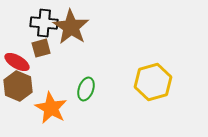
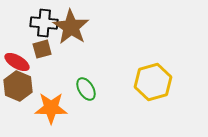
brown square: moved 1 px right, 1 px down
green ellipse: rotated 50 degrees counterclockwise
orange star: rotated 28 degrees counterclockwise
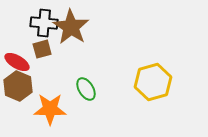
orange star: moved 1 px left, 1 px down
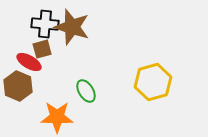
black cross: moved 1 px right, 1 px down
brown star: moved 1 px right; rotated 15 degrees counterclockwise
red ellipse: moved 12 px right
green ellipse: moved 2 px down
orange star: moved 7 px right, 8 px down
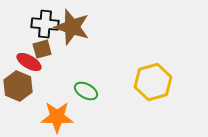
green ellipse: rotated 30 degrees counterclockwise
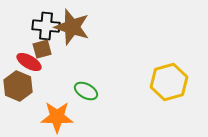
black cross: moved 1 px right, 2 px down
yellow hexagon: moved 16 px right
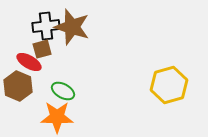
black cross: rotated 12 degrees counterclockwise
yellow hexagon: moved 3 px down
green ellipse: moved 23 px left
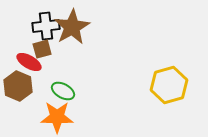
brown star: rotated 24 degrees clockwise
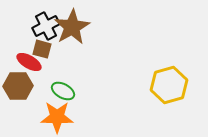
black cross: rotated 20 degrees counterclockwise
brown square: rotated 30 degrees clockwise
brown hexagon: rotated 24 degrees counterclockwise
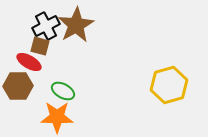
brown star: moved 4 px right, 2 px up
brown square: moved 2 px left, 3 px up
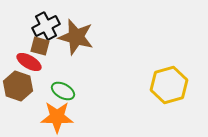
brown star: moved 12 px down; rotated 27 degrees counterclockwise
brown hexagon: rotated 20 degrees clockwise
